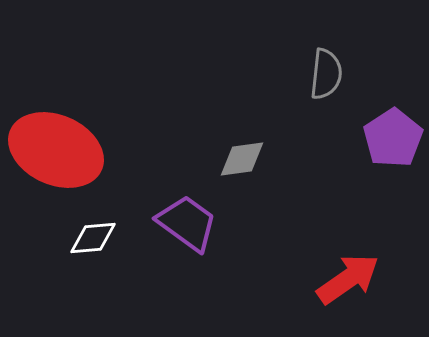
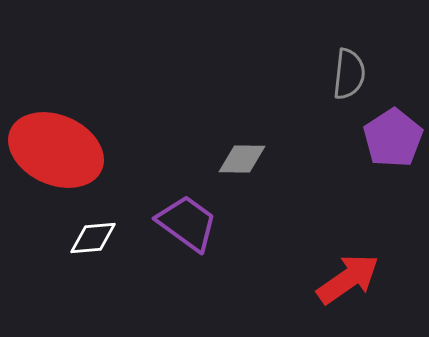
gray semicircle: moved 23 px right
gray diamond: rotated 9 degrees clockwise
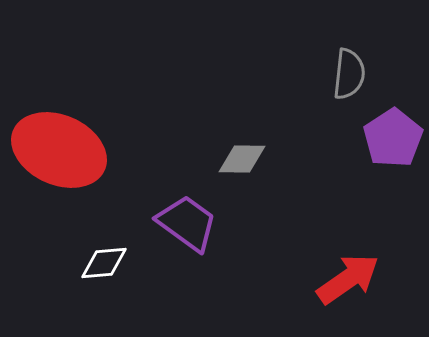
red ellipse: moved 3 px right
white diamond: moved 11 px right, 25 px down
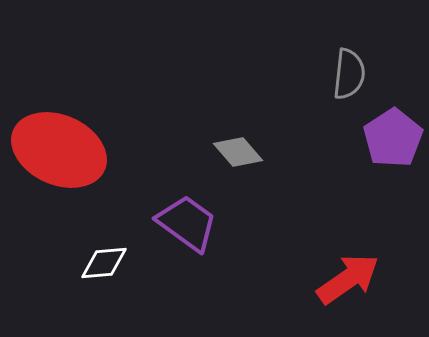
gray diamond: moved 4 px left, 7 px up; rotated 48 degrees clockwise
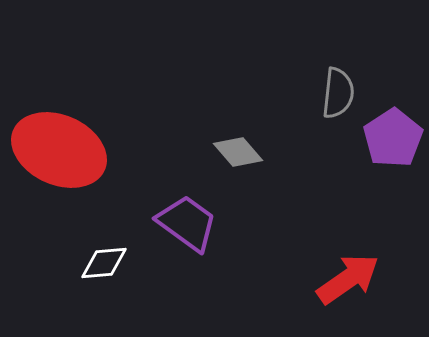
gray semicircle: moved 11 px left, 19 px down
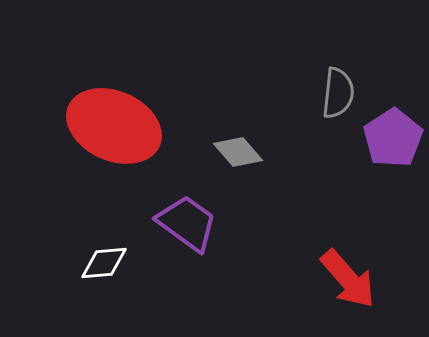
red ellipse: moved 55 px right, 24 px up
red arrow: rotated 84 degrees clockwise
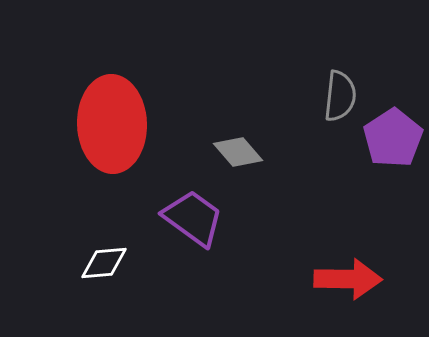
gray semicircle: moved 2 px right, 3 px down
red ellipse: moved 2 px left, 2 px up; rotated 64 degrees clockwise
purple trapezoid: moved 6 px right, 5 px up
red arrow: rotated 48 degrees counterclockwise
